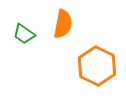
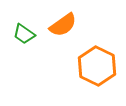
orange semicircle: moved 1 px down; rotated 44 degrees clockwise
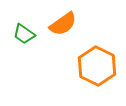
orange semicircle: moved 1 px up
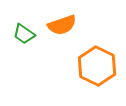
orange semicircle: moved 1 px left, 1 px down; rotated 16 degrees clockwise
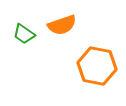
orange hexagon: rotated 15 degrees counterclockwise
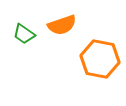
orange hexagon: moved 3 px right, 7 px up
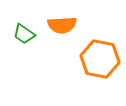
orange semicircle: rotated 16 degrees clockwise
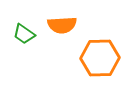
orange hexagon: moved 1 px up; rotated 12 degrees counterclockwise
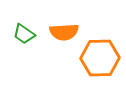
orange semicircle: moved 2 px right, 7 px down
